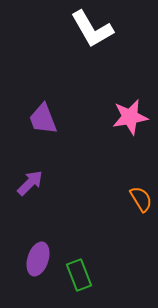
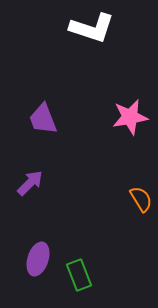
white L-shape: moved 1 px up; rotated 42 degrees counterclockwise
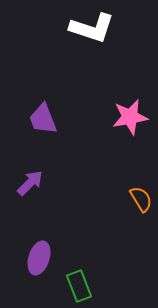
purple ellipse: moved 1 px right, 1 px up
green rectangle: moved 11 px down
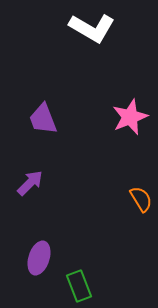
white L-shape: rotated 12 degrees clockwise
pink star: rotated 12 degrees counterclockwise
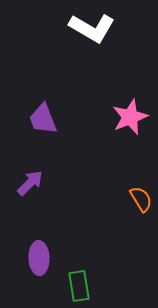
purple ellipse: rotated 20 degrees counterclockwise
green rectangle: rotated 12 degrees clockwise
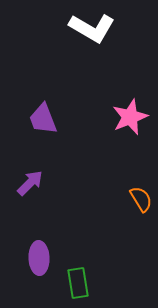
green rectangle: moved 1 px left, 3 px up
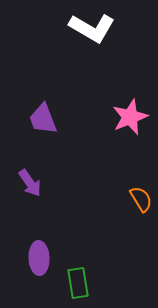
purple arrow: rotated 100 degrees clockwise
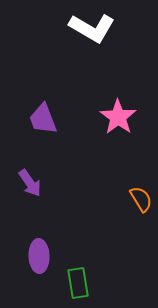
pink star: moved 12 px left; rotated 15 degrees counterclockwise
purple ellipse: moved 2 px up
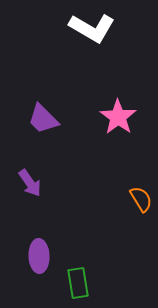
purple trapezoid: rotated 24 degrees counterclockwise
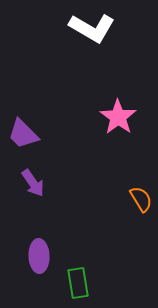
purple trapezoid: moved 20 px left, 15 px down
purple arrow: moved 3 px right
